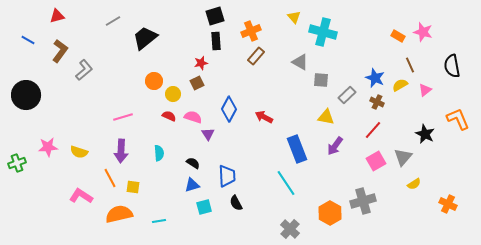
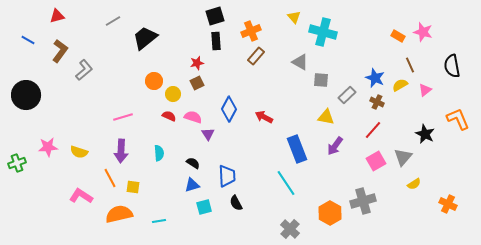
red star at (201, 63): moved 4 px left
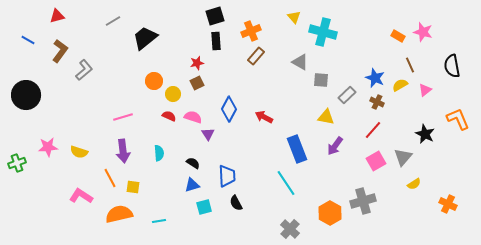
purple arrow at (121, 151): moved 2 px right; rotated 10 degrees counterclockwise
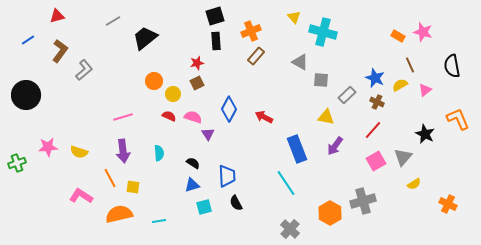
blue line at (28, 40): rotated 64 degrees counterclockwise
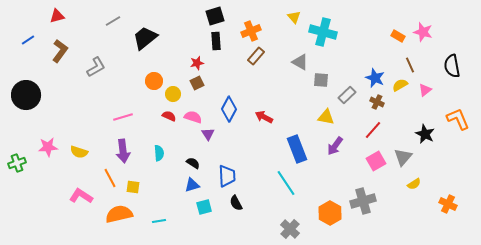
gray L-shape at (84, 70): moved 12 px right, 3 px up; rotated 10 degrees clockwise
